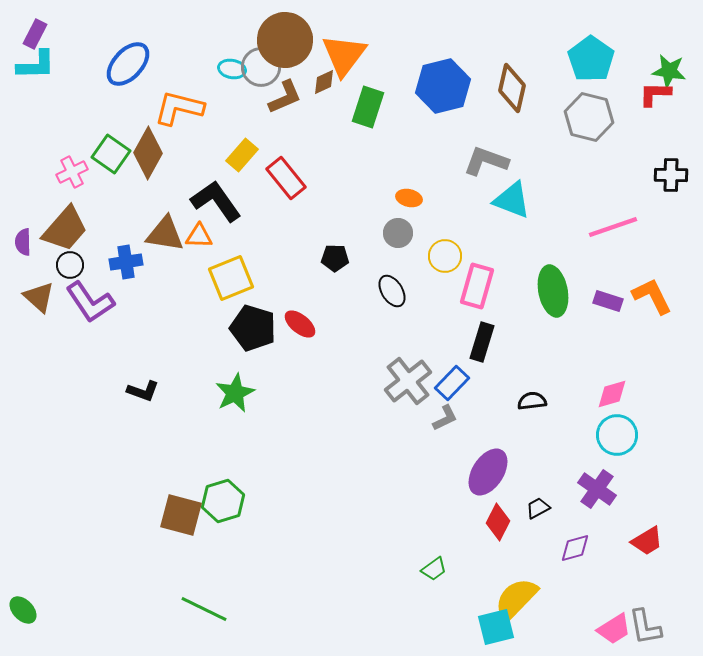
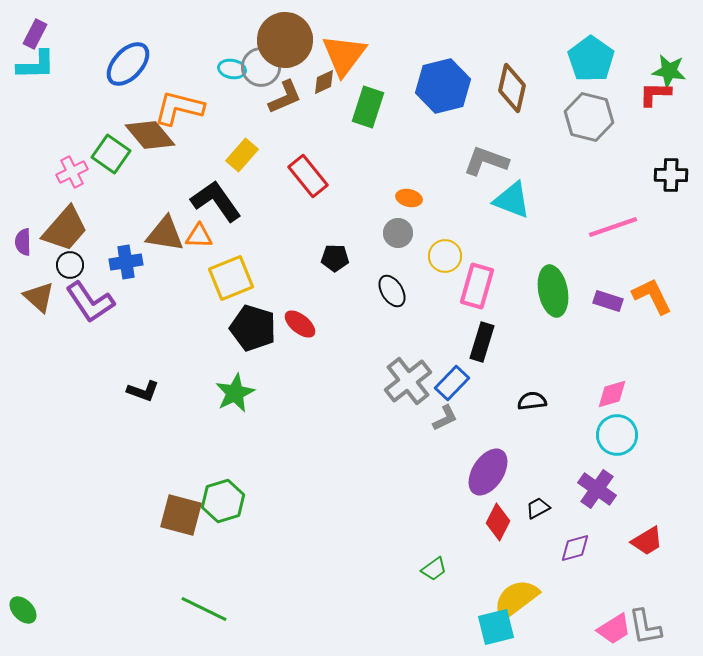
brown diamond at (148, 153): moved 2 px right, 18 px up; rotated 69 degrees counterclockwise
red rectangle at (286, 178): moved 22 px right, 2 px up
yellow semicircle at (516, 599): rotated 9 degrees clockwise
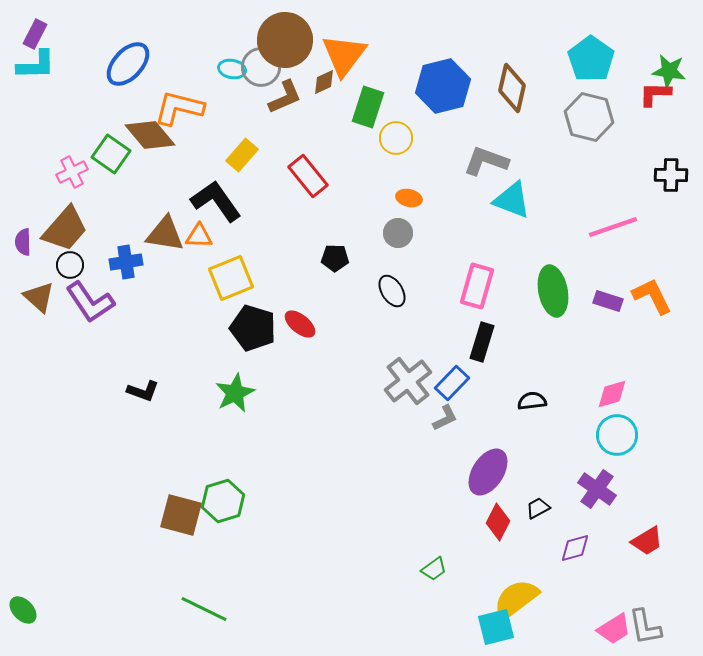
yellow circle at (445, 256): moved 49 px left, 118 px up
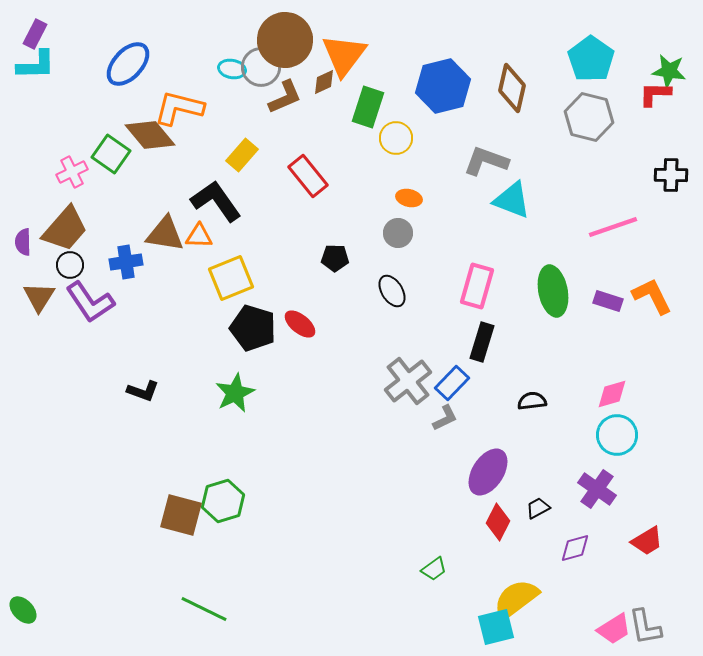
brown triangle at (39, 297): rotated 20 degrees clockwise
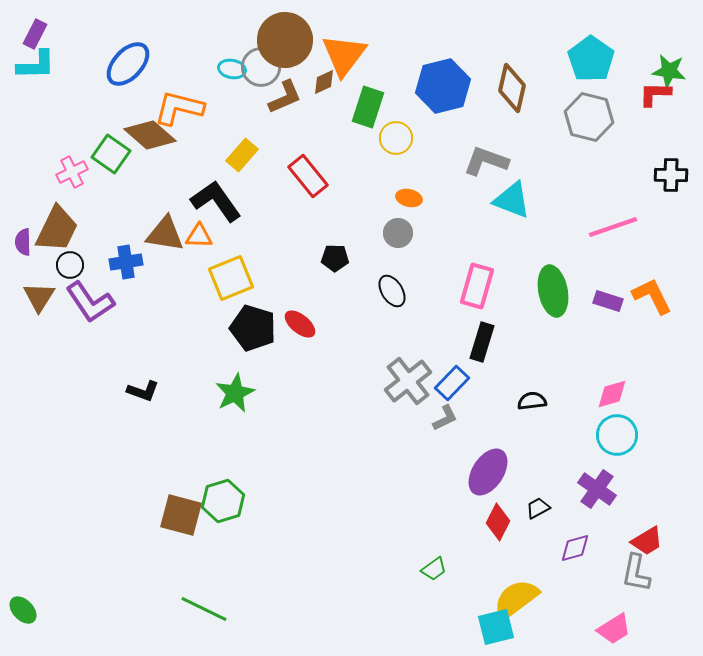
brown diamond at (150, 135): rotated 9 degrees counterclockwise
brown trapezoid at (65, 229): moved 8 px left; rotated 15 degrees counterclockwise
gray L-shape at (645, 627): moved 9 px left, 54 px up; rotated 21 degrees clockwise
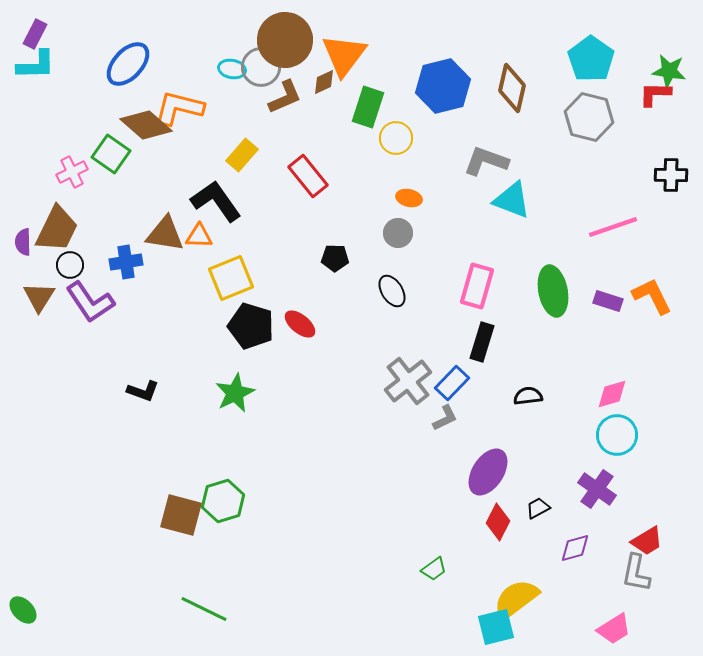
brown diamond at (150, 135): moved 4 px left, 10 px up
black pentagon at (253, 328): moved 2 px left, 2 px up
black semicircle at (532, 401): moved 4 px left, 5 px up
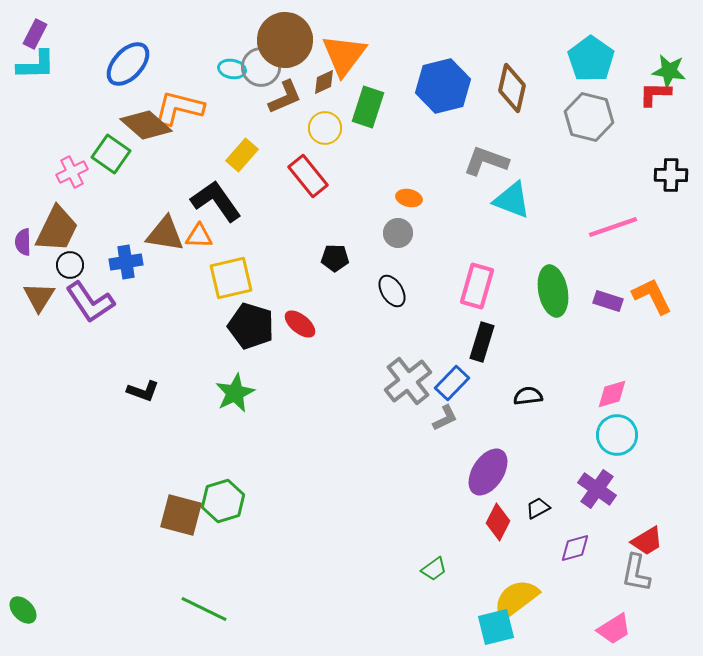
yellow circle at (396, 138): moved 71 px left, 10 px up
yellow square at (231, 278): rotated 9 degrees clockwise
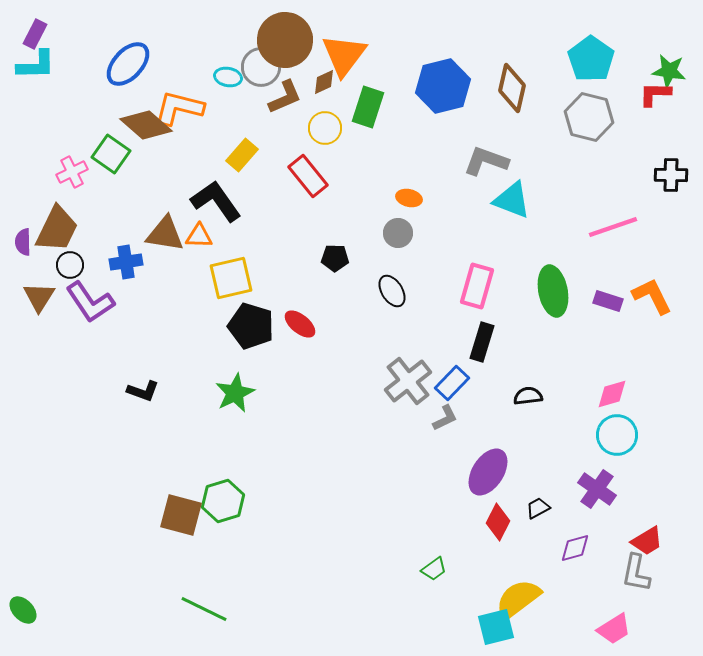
cyan ellipse at (232, 69): moved 4 px left, 8 px down
yellow semicircle at (516, 599): moved 2 px right
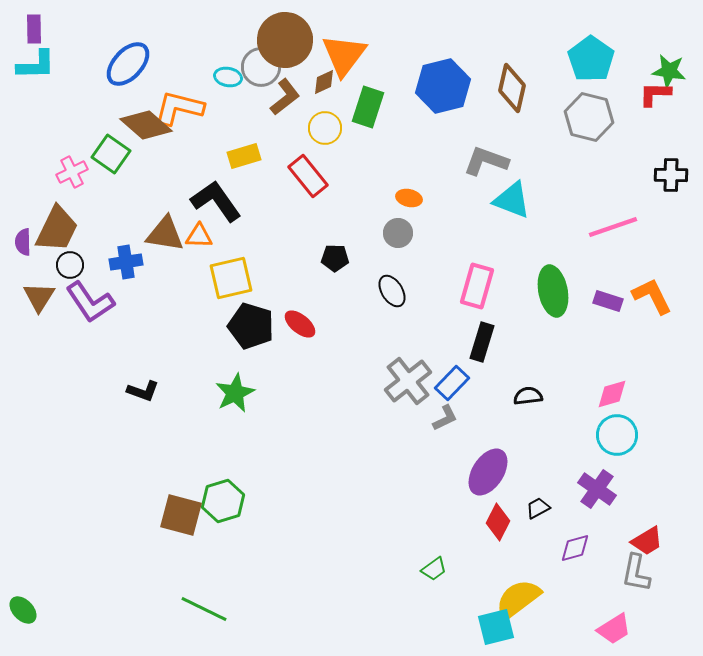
purple rectangle at (35, 34): moved 1 px left, 5 px up; rotated 28 degrees counterclockwise
brown L-shape at (285, 97): rotated 15 degrees counterclockwise
yellow rectangle at (242, 155): moved 2 px right, 1 px down; rotated 32 degrees clockwise
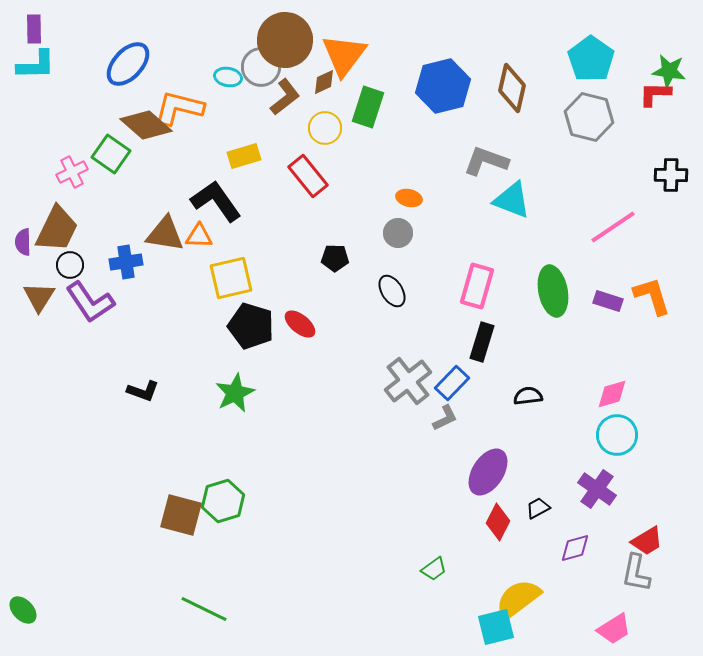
pink line at (613, 227): rotated 15 degrees counterclockwise
orange L-shape at (652, 296): rotated 9 degrees clockwise
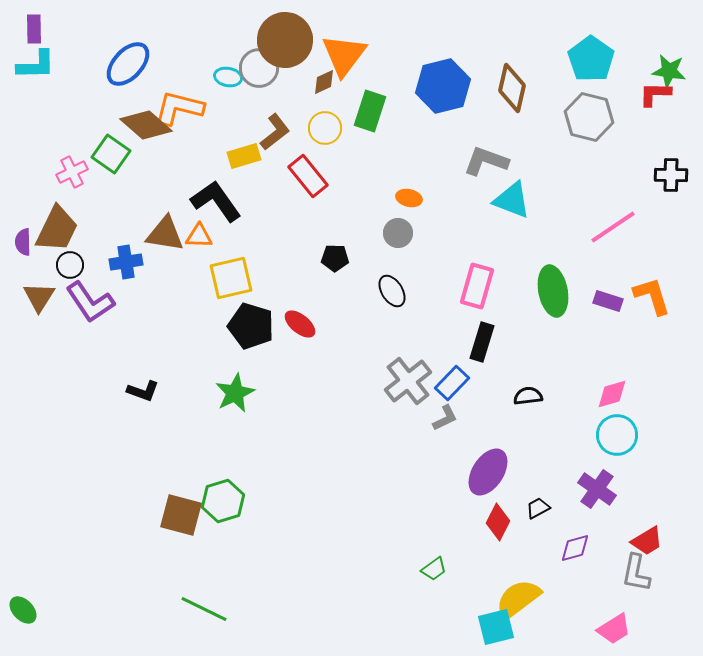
gray circle at (261, 67): moved 2 px left, 1 px down
brown L-shape at (285, 97): moved 10 px left, 35 px down
green rectangle at (368, 107): moved 2 px right, 4 px down
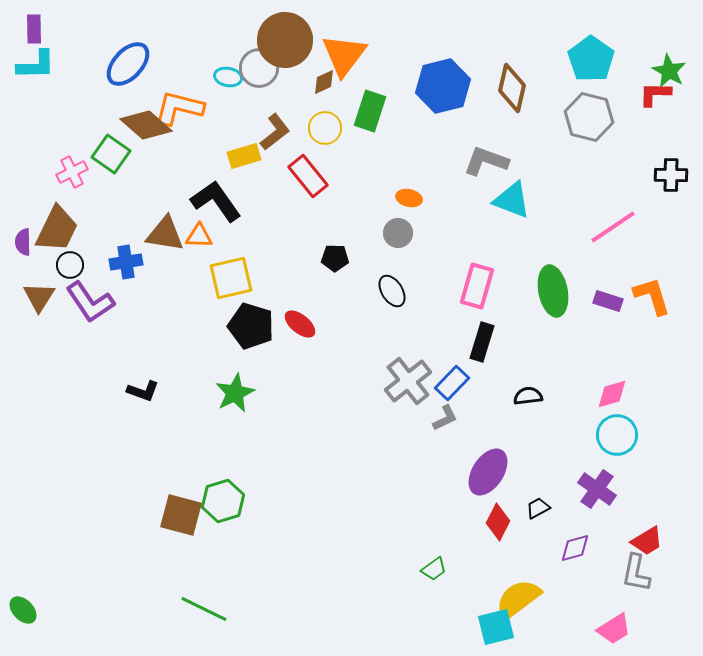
green star at (669, 71): rotated 20 degrees clockwise
